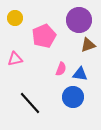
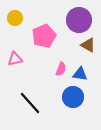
brown triangle: rotated 49 degrees clockwise
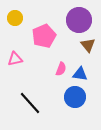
brown triangle: rotated 21 degrees clockwise
blue circle: moved 2 px right
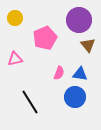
pink pentagon: moved 1 px right, 2 px down
pink semicircle: moved 2 px left, 4 px down
black line: moved 1 px up; rotated 10 degrees clockwise
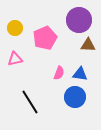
yellow circle: moved 10 px down
brown triangle: rotated 49 degrees counterclockwise
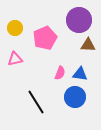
pink semicircle: moved 1 px right
black line: moved 6 px right
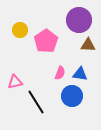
yellow circle: moved 5 px right, 2 px down
pink pentagon: moved 1 px right, 3 px down; rotated 10 degrees counterclockwise
pink triangle: moved 23 px down
blue circle: moved 3 px left, 1 px up
